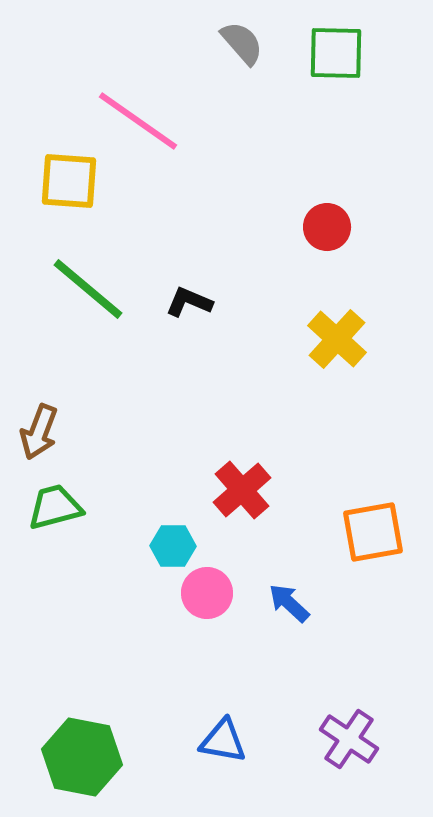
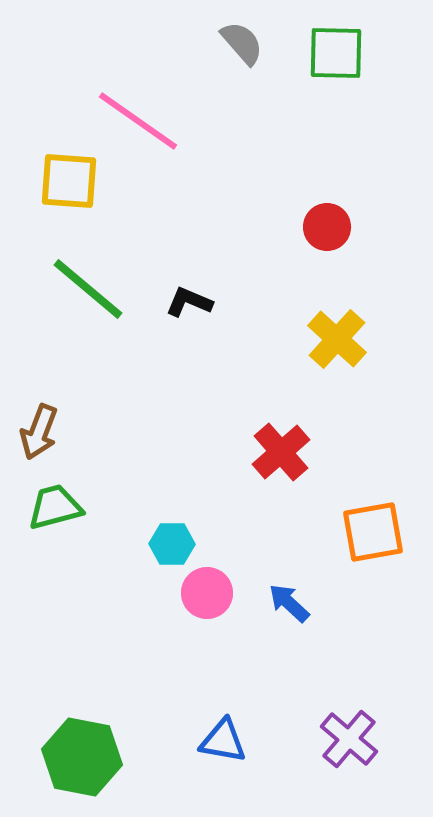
red cross: moved 39 px right, 38 px up
cyan hexagon: moved 1 px left, 2 px up
purple cross: rotated 6 degrees clockwise
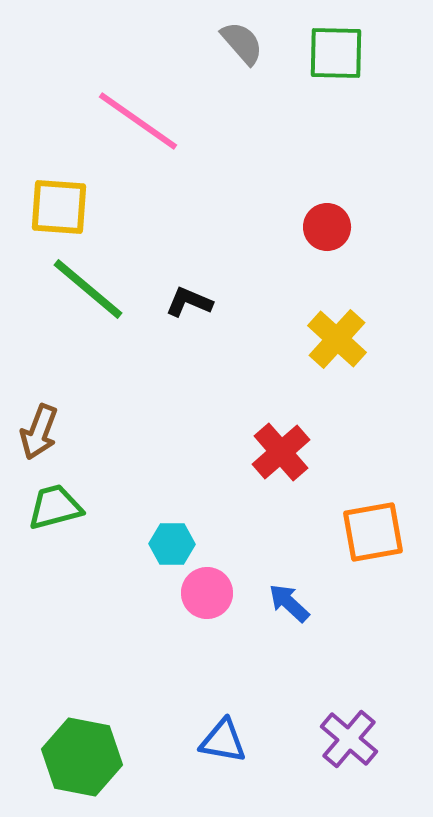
yellow square: moved 10 px left, 26 px down
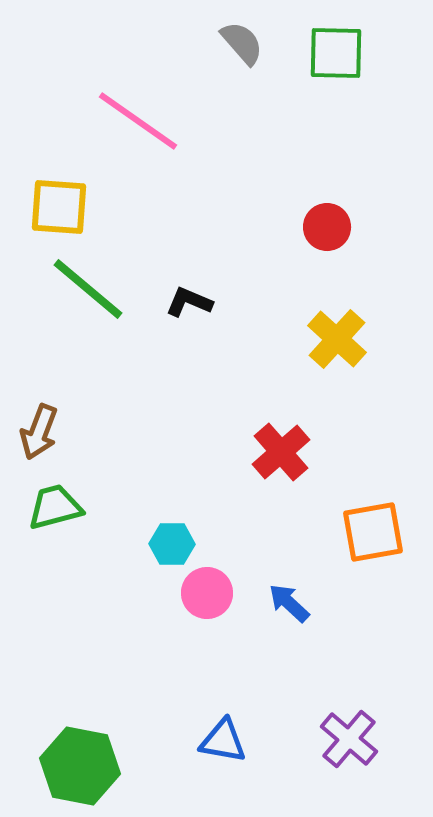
green hexagon: moved 2 px left, 9 px down
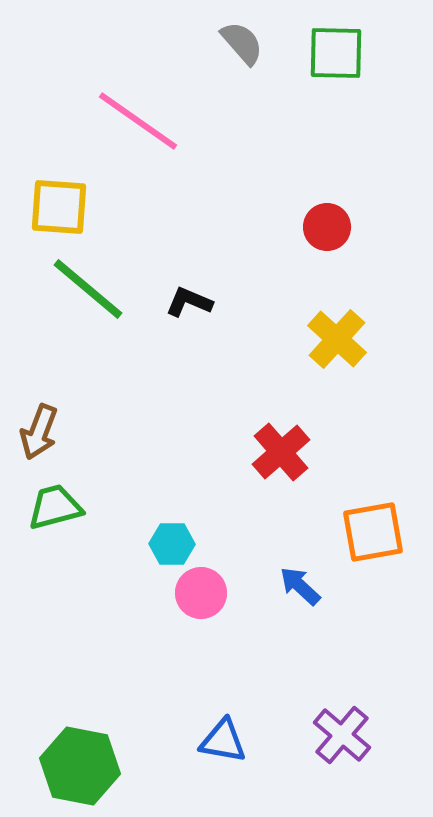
pink circle: moved 6 px left
blue arrow: moved 11 px right, 17 px up
purple cross: moved 7 px left, 4 px up
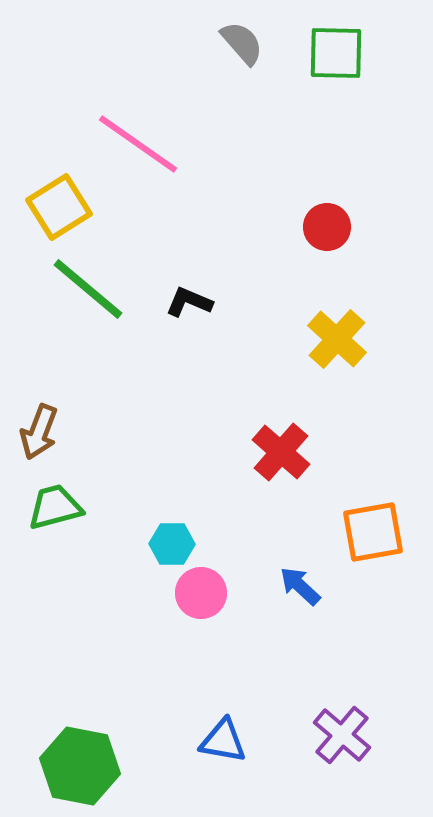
pink line: moved 23 px down
yellow square: rotated 36 degrees counterclockwise
red cross: rotated 8 degrees counterclockwise
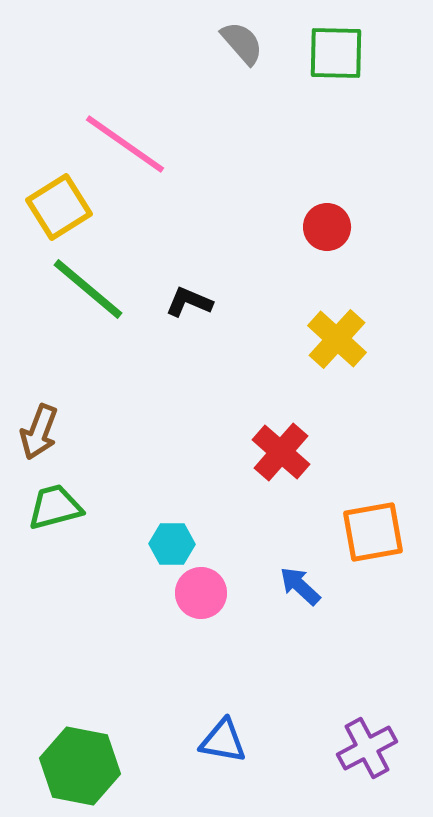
pink line: moved 13 px left
purple cross: moved 25 px right, 13 px down; rotated 22 degrees clockwise
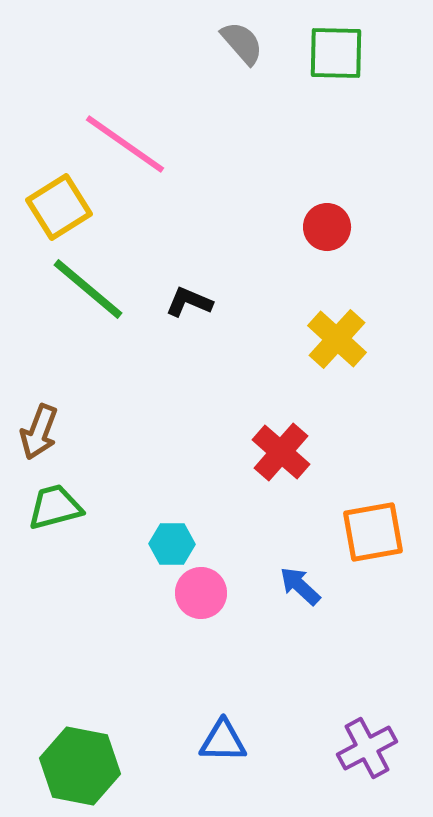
blue triangle: rotated 9 degrees counterclockwise
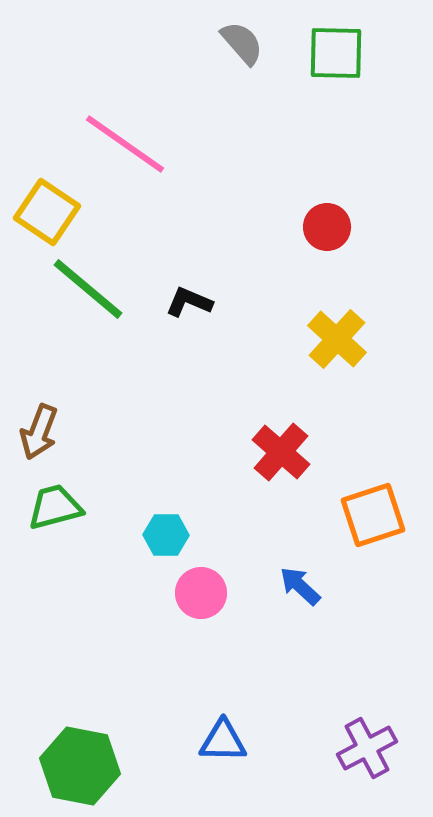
yellow square: moved 12 px left, 5 px down; rotated 24 degrees counterclockwise
orange square: moved 17 px up; rotated 8 degrees counterclockwise
cyan hexagon: moved 6 px left, 9 px up
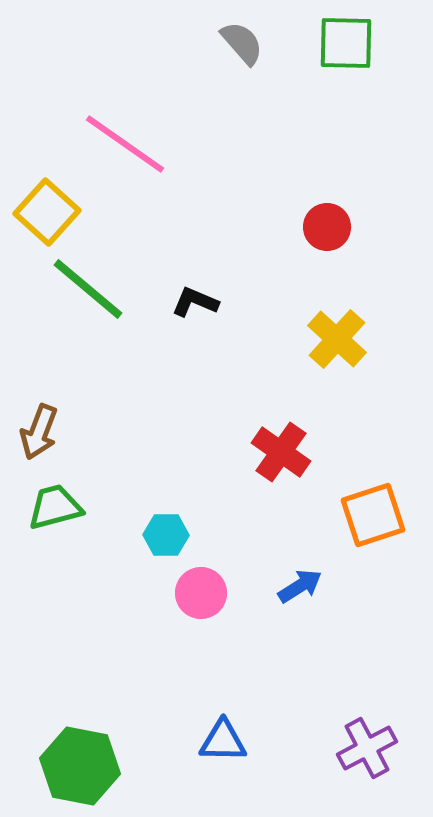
green square: moved 10 px right, 10 px up
yellow square: rotated 8 degrees clockwise
black L-shape: moved 6 px right
red cross: rotated 6 degrees counterclockwise
blue arrow: rotated 105 degrees clockwise
